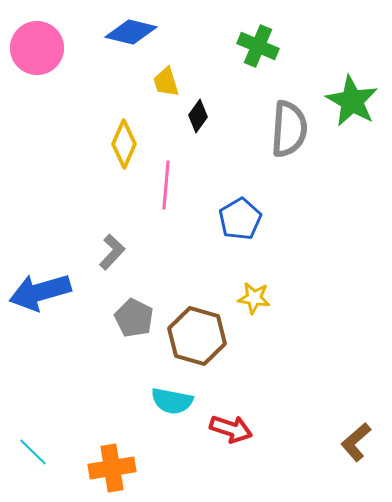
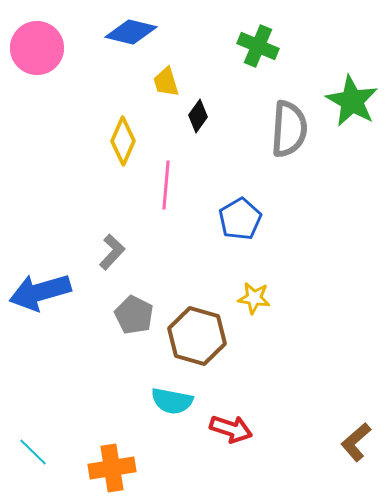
yellow diamond: moved 1 px left, 3 px up
gray pentagon: moved 3 px up
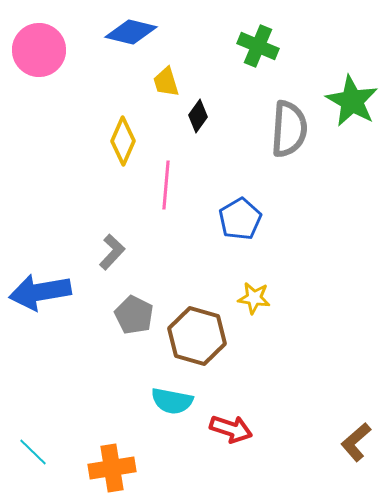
pink circle: moved 2 px right, 2 px down
blue arrow: rotated 6 degrees clockwise
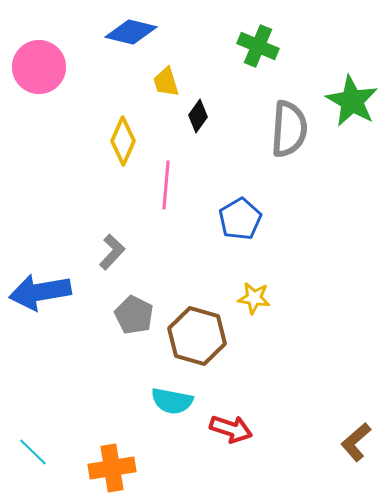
pink circle: moved 17 px down
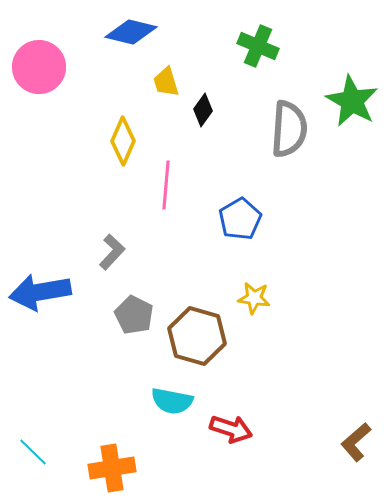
black diamond: moved 5 px right, 6 px up
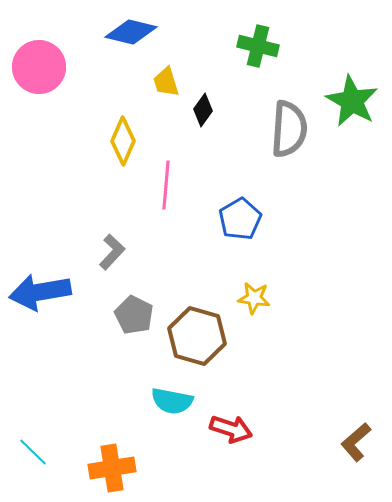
green cross: rotated 9 degrees counterclockwise
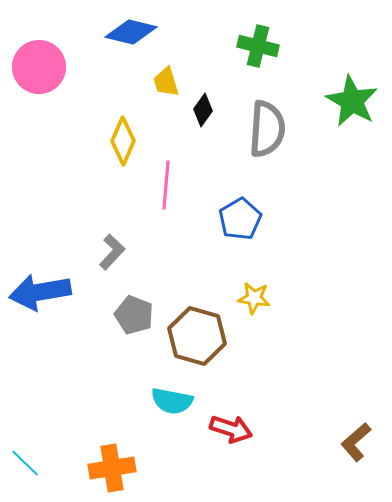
gray semicircle: moved 22 px left
gray pentagon: rotated 6 degrees counterclockwise
cyan line: moved 8 px left, 11 px down
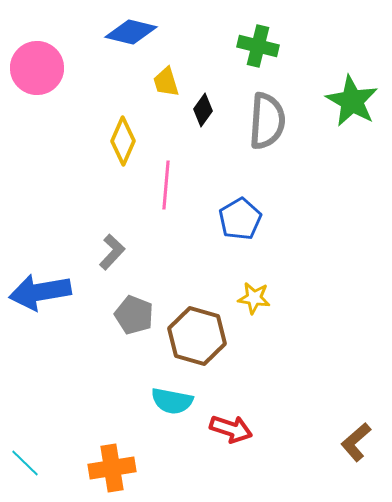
pink circle: moved 2 px left, 1 px down
gray semicircle: moved 8 px up
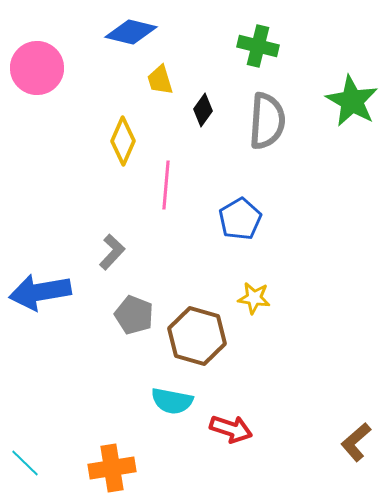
yellow trapezoid: moved 6 px left, 2 px up
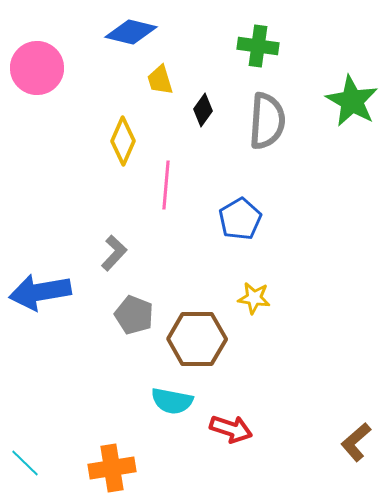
green cross: rotated 6 degrees counterclockwise
gray L-shape: moved 2 px right, 1 px down
brown hexagon: moved 3 px down; rotated 16 degrees counterclockwise
